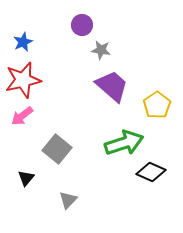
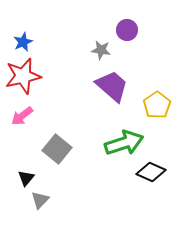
purple circle: moved 45 px right, 5 px down
red star: moved 4 px up
gray triangle: moved 28 px left
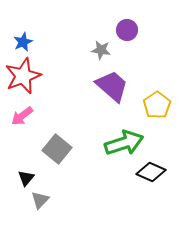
red star: rotated 9 degrees counterclockwise
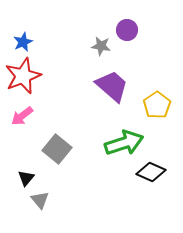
gray star: moved 4 px up
gray triangle: rotated 24 degrees counterclockwise
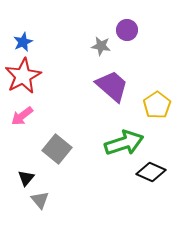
red star: rotated 6 degrees counterclockwise
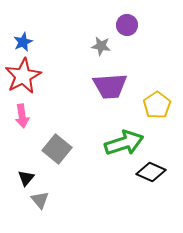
purple circle: moved 5 px up
purple trapezoid: moved 2 px left; rotated 135 degrees clockwise
pink arrow: rotated 60 degrees counterclockwise
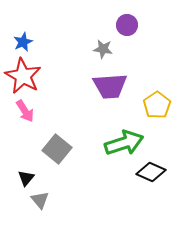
gray star: moved 2 px right, 3 px down
red star: rotated 15 degrees counterclockwise
pink arrow: moved 3 px right, 5 px up; rotated 25 degrees counterclockwise
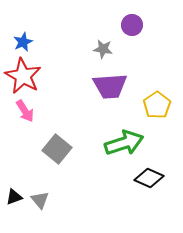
purple circle: moved 5 px right
black diamond: moved 2 px left, 6 px down
black triangle: moved 12 px left, 19 px down; rotated 30 degrees clockwise
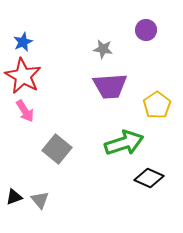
purple circle: moved 14 px right, 5 px down
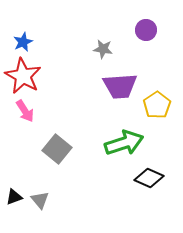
purple trapezoid: moved 10 px right
